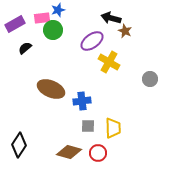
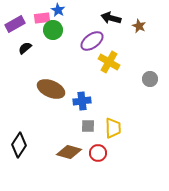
blue star: rotated 24 degrees counterclockwise
brown star: moved 14 px right, 5 px up
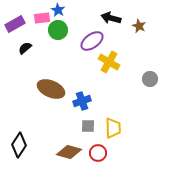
green circle: moved 5 px right
blue cross: rotated 12 degrees counterclockwise
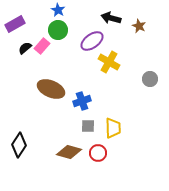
pink rectangle: moved 28 px down; rotated 42 degrees counterclockwise
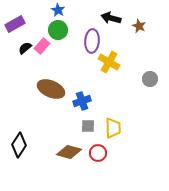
purple ellipse: rotated 50 degrees counterclockwise
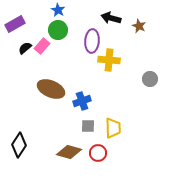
yellow cross: moved 2 px up; rotated 25 degrees counterclockwise
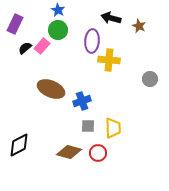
purple rectangle: rotated 36 degrees counterclockwise
black diamond: rotated 30 degrees clockwise
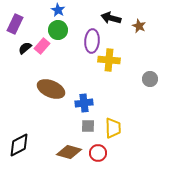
blue cross: moved 2 px right, 2 px down; rotated 12 degrees clockwise
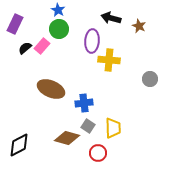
green circle: moved 1 px right, 1 px up
gray square: rotated 32 degrees clockwise
brown diamond: moved 2 px left, 14 px up
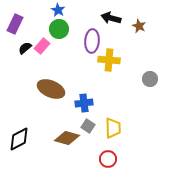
black diamond: moved 6 px up
red circle: moved 10 px right, 6 px down
